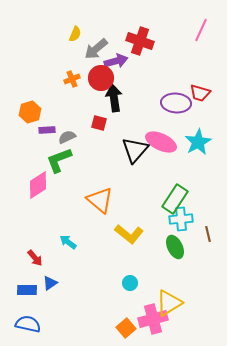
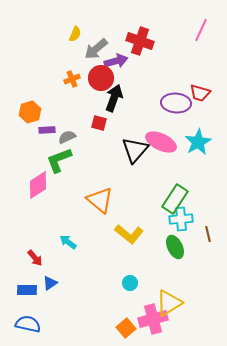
black arrow: rotated 28 degrees clockwise
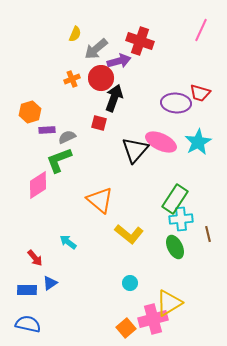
purple arrow: moved 3 px right
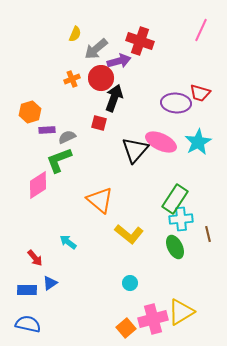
yellow triangle: moved 12 px right, 9 px down
